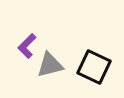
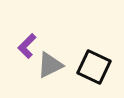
gray triangle: rotated 12 degrees counterclockwise
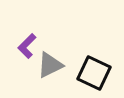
black square: moved 6 px down
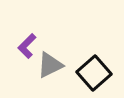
black square: rotated 24 degrees clockwise
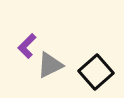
black square: moved 2 px right, 1 px up
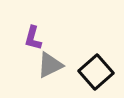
purple L-shape: moved 6 px right, 8 px up; rotated 30 degrees counterclockwise
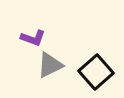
purple L-shape: rotated 85 degrees counterclockwise
